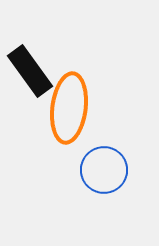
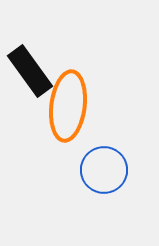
orange ellipse: moved 1 px left, 2 px up
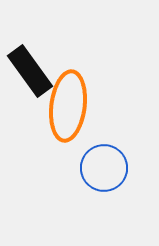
blue circle: moved 2 px up
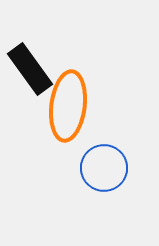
black rectangle: moved 2 px up
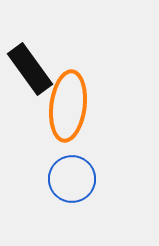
blue circle: moved 32 px left, 11 px down
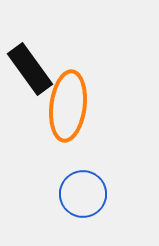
blue circle: moved 11 px right, 15 px down
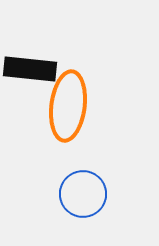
black rectangle: rotated 48 degrees counterclockwise
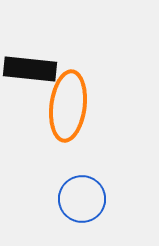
blue circle: moved 1 px left, 5 px down
